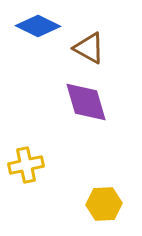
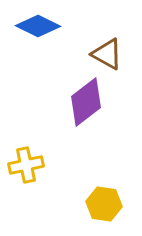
brown triangle: moved 18 px right, 6 px down
purple diamond: rotated 69 degrees clockwise
yellow hexagon: rotated 12 degrees clockwise
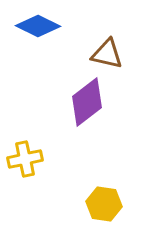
brown triangle: rotated 16 degrees counterclockwise
purple diamond: moved 1 px right
yellow cross: moved 1 px left, 6 px up
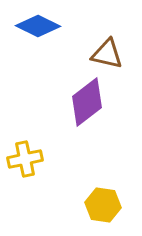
yellow hexagon: moved 1 px left, 1 px down
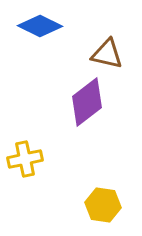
blue diamond: moved 2 px right
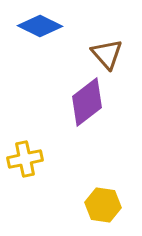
brown triangle: rotated 36 degrees clockwise
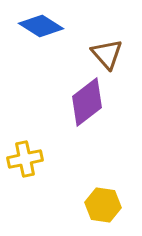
blue diamond: moved 1 px right; rotated 6 degrees clockwise
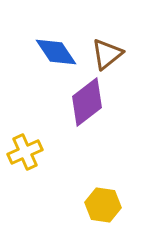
blue diamond: moved 15 px right, 26 px down; rotated 24 degrees clockwise
brown triangle: rotated 32 degrees clockwise
yellow cross: moved 7 px up; rotated 12 degrees counterclockwise
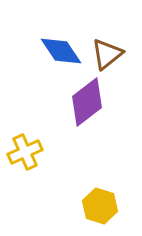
blue diamond: moved 5 px right, 1 px up
yellow hexagon: moved 3 px left, 1 px down; rotated 8 degrees clockwise
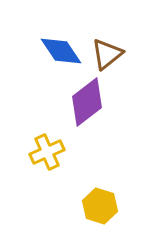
yellow cross: moved 22 px right
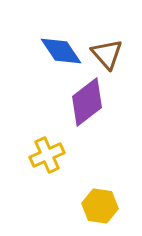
brown triangle: rotated 32 degrees counterclockwise
yellow cross: moved 3 px down
yellow hexagon: rotated 8 degrees counterclockwise
